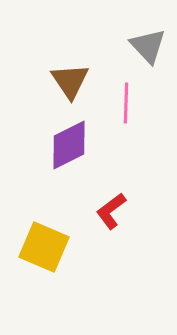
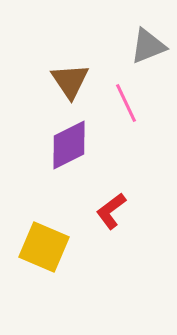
gray triangle: rotated 51 degrees clockwise
pink line: rotated 27 degrees counterclockwise
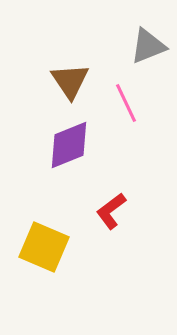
purple diamond: rotated 4 degrees clockwise
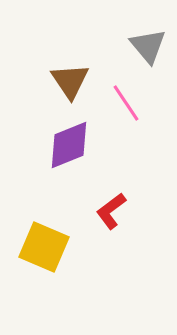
gray triangle: rotated 48 degrees counterclockwise
pink line: rotated 9 degrees counterclockwise
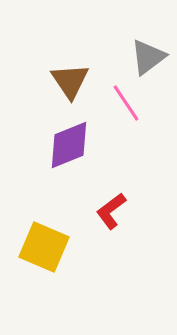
gray triangle: moved 11 px down; rotated 33 degrees clockwise
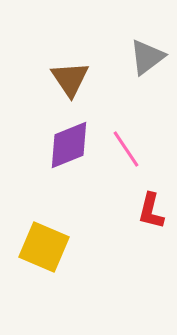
gray triangle: moved 1 px left
brown triangle: moved 2 px up
pink line: moved 46 px down
red L-shape: moved 40 px right; rotated 39 degrees counterclockwise
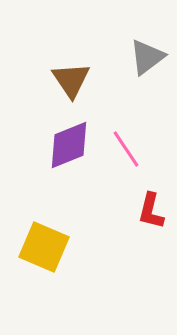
brown triangle: moved 1 px right, 1 px down
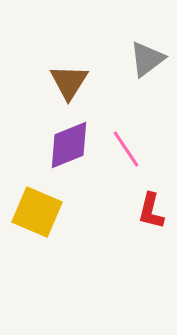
gray triangle: moved 2 px down
brown triangle: moved 2 px left, 2 px down; rotated 6 degrees clockwise
yellow square: moved 7 px left, 35 px up
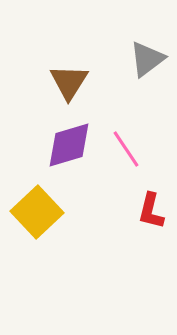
purple diamond: rotated 6 degrees clockwise
yellow square: rotated 24 degrees clockwise
